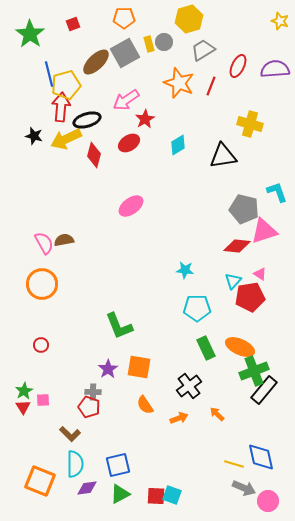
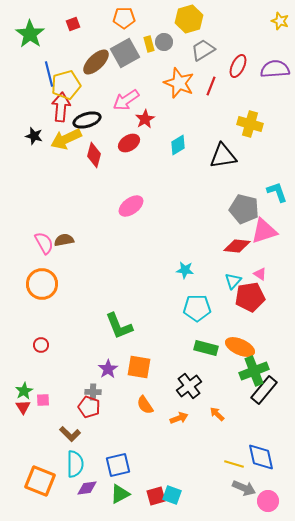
green rectangle at (206, 348): rotated 50 degrees counterclockwise
red square at (156, 496): rotated 18 degrees counterclockwise
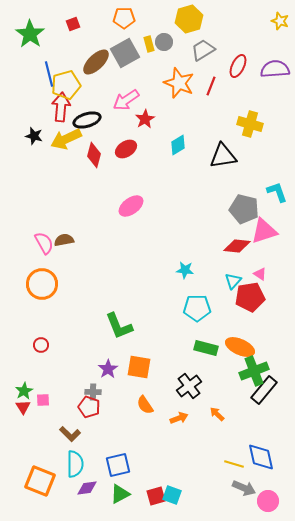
red ellipse at (129, 143): moved 3 px left, 6 px down
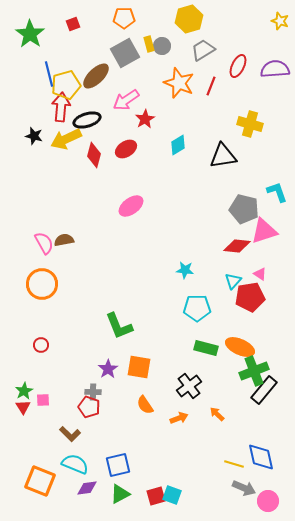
gray circle at (164, 42): moved 2 px left, 4 px down
brown ellipse at (96, 62): moved 14 px down
cyan semicircle at (75, 464): rotated 68 degrees counterclockwise
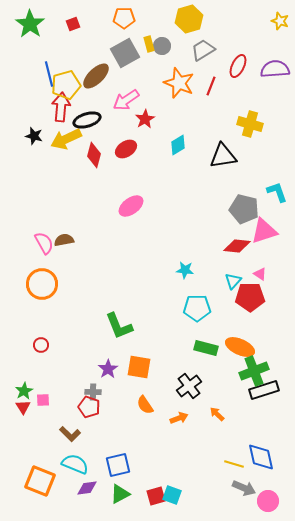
green star at (30, 34): moved 10 px up
red pentagon at (250, 297): rotated 8 degrees clockwise
black rectangle at (264, 390): rotated 32 degrees clockwise
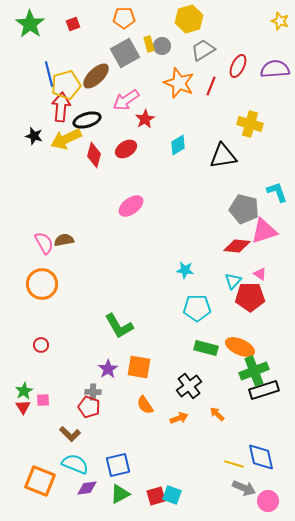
green L-shape at (119, 326): rotated 8 degrees counterclockwise
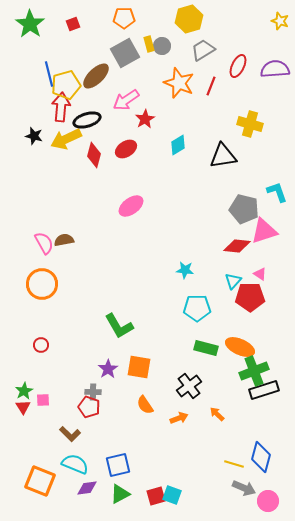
blue diamond at (261, 457): rotated 28 degrees clockwise
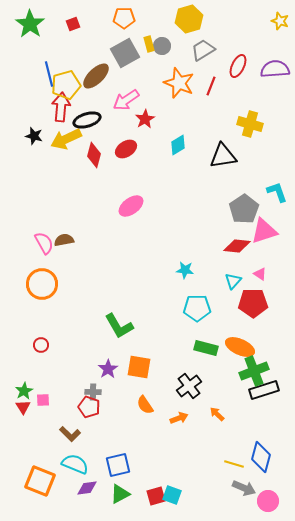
gray pentagon at (244, 209): rotated 24 degrees clockwise
red pentagon at (250, 297): moved 3 px right, 6 px down
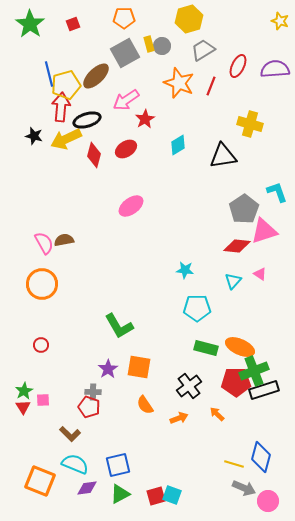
red pentagon at (253, 303): moved 17 px left, 79 px down
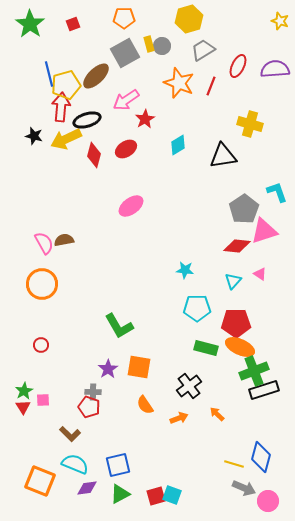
red pentagon at (236, 382): moved 59 px up
